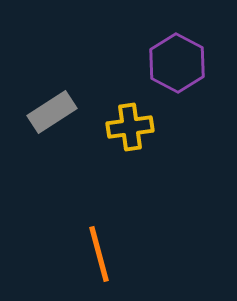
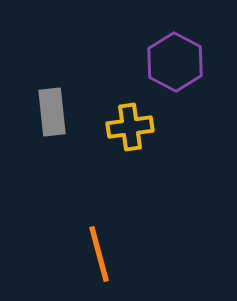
purple hexagon: moved 2 px left, 1 px up
gray rectangle: rotated 63 degrees counterclockwise
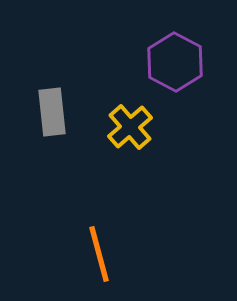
yellow cross: rotated 33 degrees counterclockwise
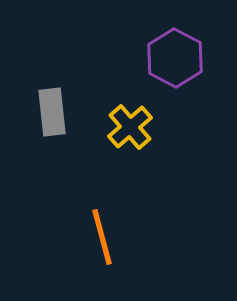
purple hexagon: moved 4 px up
orange line: moved 3 px right, 17 px up
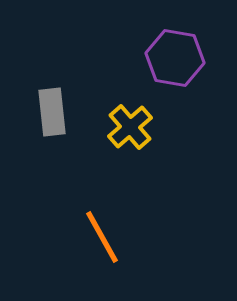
purple hexagon: rotated 18 degrees counterclockwise
orange line: rotated 14 degrees counterclockwise
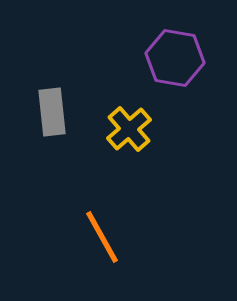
yellow cross: moved 1 px left, 2 px down
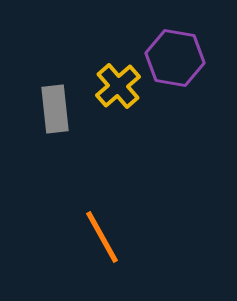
gray rectangle: moved 3 px right, 3 px up
yellow cross: moved 11 px left, 43 px up
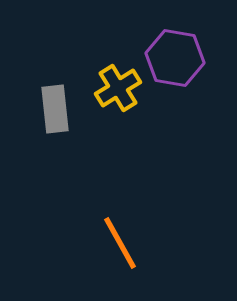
yellow cross: moved 2 px down; rotated 9 degrees clockwise
orange line: moved 18 px right, 6 px down
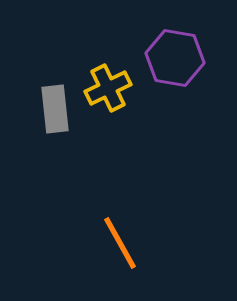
yellow cross: moved 10 px left; rotated 6 degrees clockwise
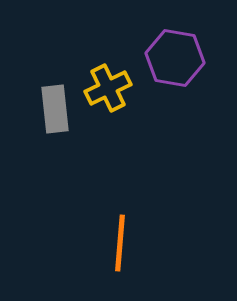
orange line: rotated 34 degrees clockwise
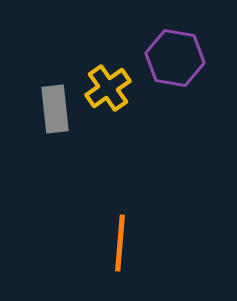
yellow cross: rotated 9 degrees counterclockwise
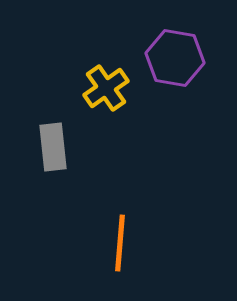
yellow cross: moved 2 px left
gray rectangle: moved 2 px left, 38 px down
